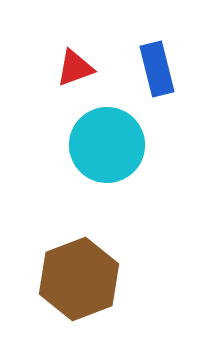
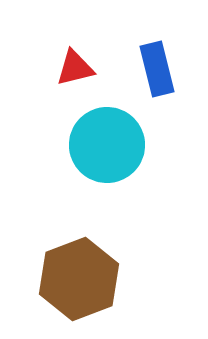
red triangle: rotated 6 degrees clockwise
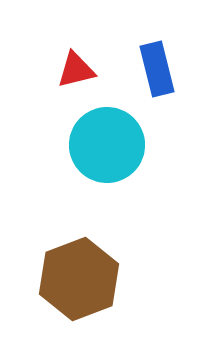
red triangle: moved 1 px right, 2 px down
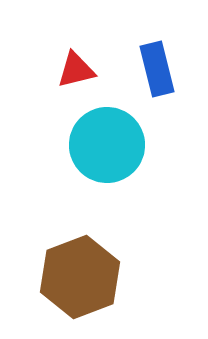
brown hexagon: moved 1 px right, 2 px up
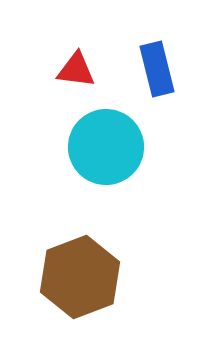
red triangle: rotated 21 degrees clockwise
cyan circle: moved 1 px left, 2 px down
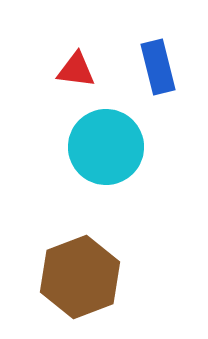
blue rectangle: moved 1 px right, 2 px up
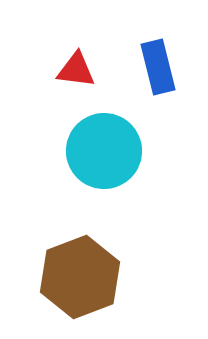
cyan circle: moved 2 px left, 4 px down
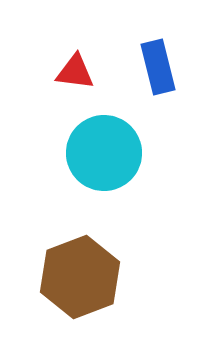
red triangle: moved 1 px left, 2 px down
cyan circle: moved 2 px down
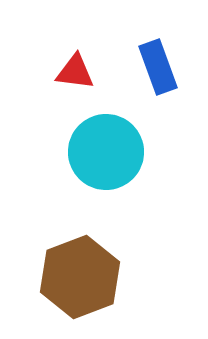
blue rectangle: rotated 6 degrees counterclockwise
cyan circle: moved 2 px right, 1 px up
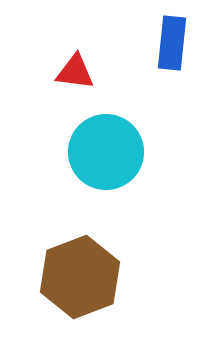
blue rectangle: moved 14 px right, 24 px up; rotated 26 degrees clockwise
